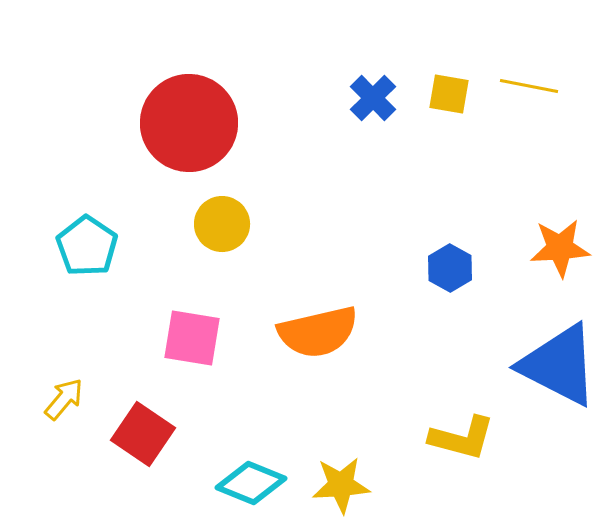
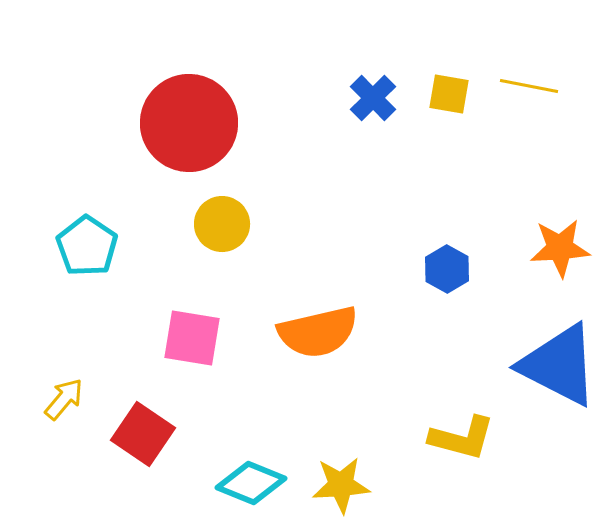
blue hexagon: moved 3 px left, 1 px down
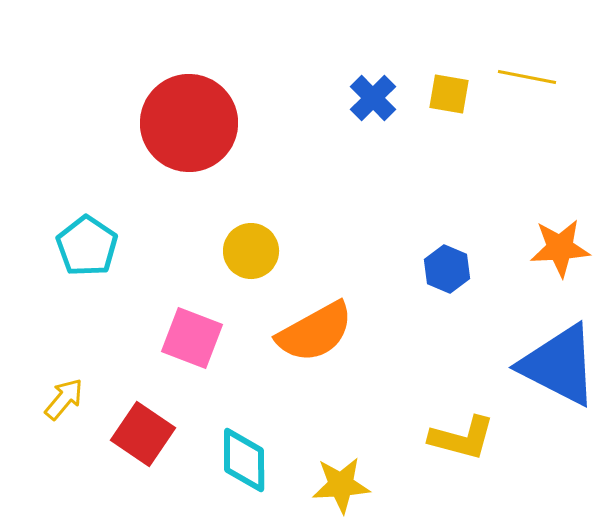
yellow line: moved 2 px left, 9 px up
yellow circle: moved 29 px right, 27 px down
blue hexagon: rotated 6 degrees counterclockwise
orange semicircle: moved 3 px left; rotated 16 degrees counterclockwise
pink square: rotated 12 degrees clockwise
cyan diamond: moved 7 px left, 23 px up; rotated 68 degrees clockwise
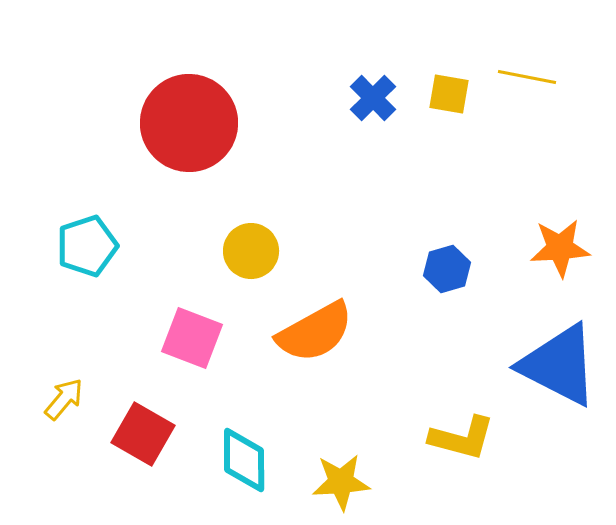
cyan pentagon: rotated 20 degrees clockwise
blue hexagon: rotated 21 degrees clockwise
red square: rotated 4 degrees counterclockwise
yellow star: moved 3 px up
